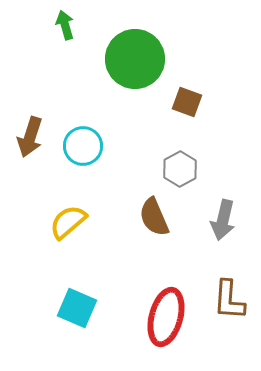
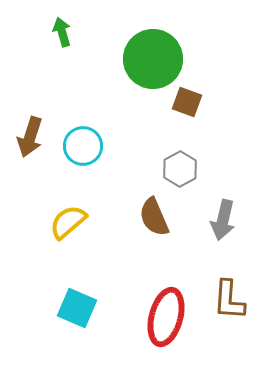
green arrow: moved 3 px left, 7 px down
green circle: moved 18 px right
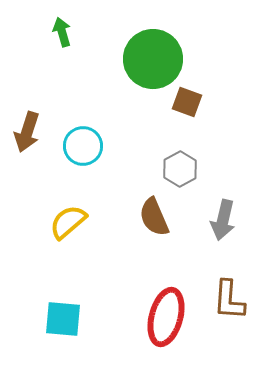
brown arrow: moved 3 px left, 5 px up
cyan square: moved 14 px left, 11 px down; rotated 18 degrees counterclockwise
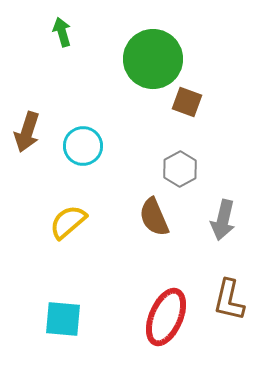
brown L-shape: rotated 9 degrees clockwise
red ellipse: rotated 8 degrees clockwise
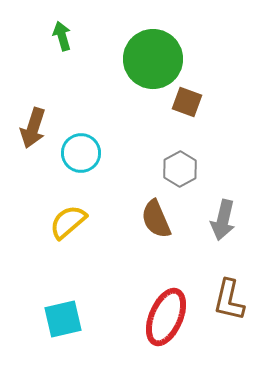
green arrow: moved 4 px down
brown arrow: moved 6 px right, 4 px up
cyan circle: moved 2 px left, 7 px down
brown semicircle: moved 2 px right, 2 px down
cyan square: rotated 18 degrees counterclockwise
